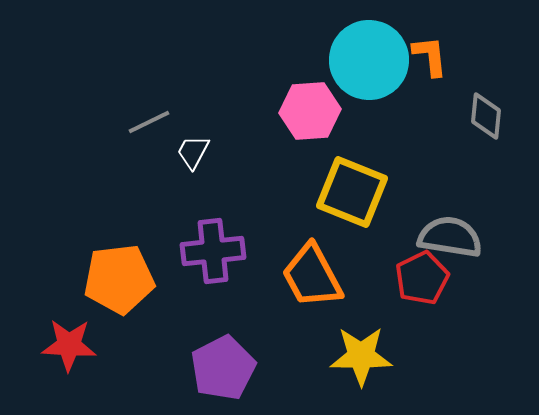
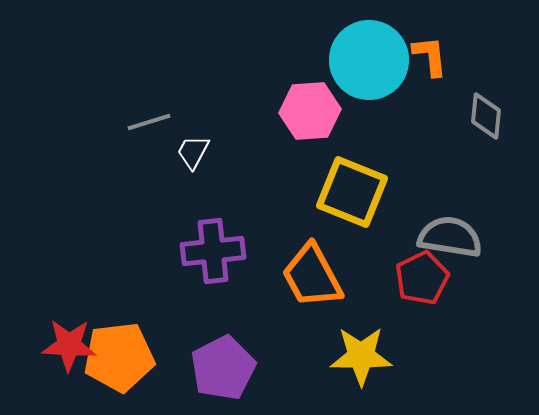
gray line: rotated 9 degrees clockwise
orange pentagon: moved 78 px down
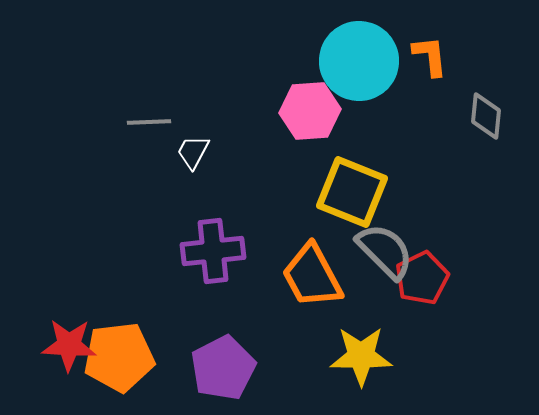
cyan circle: moved 10 px left, 1 px down
gray line: rotated 15 degrees clockwise
gray semicircle: moved 65 px left, 14 px down; rotated 36 degrees clockwise
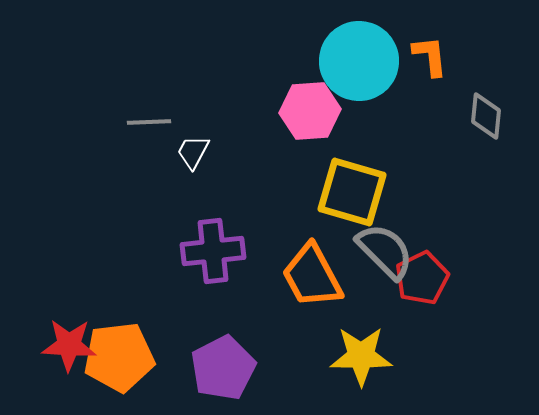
yellow square: rotated 6 degrees counterclockwise
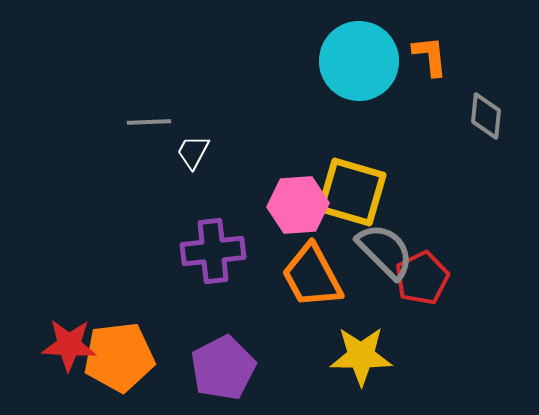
pink hexagon: moved 12 px left, 94 px down
